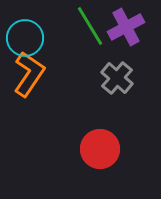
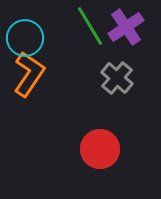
purple cross: rotated 6 degrees counterclockwise
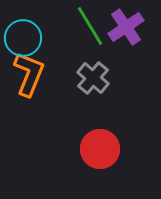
cyan circle: moved 2 px left
orange L-shape: rotated 12 degrees counterclockwise
gray cross: moved 24 px left
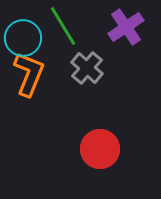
green line: moved 27 px left
gray cross: moved 6 px left, 10 px up
